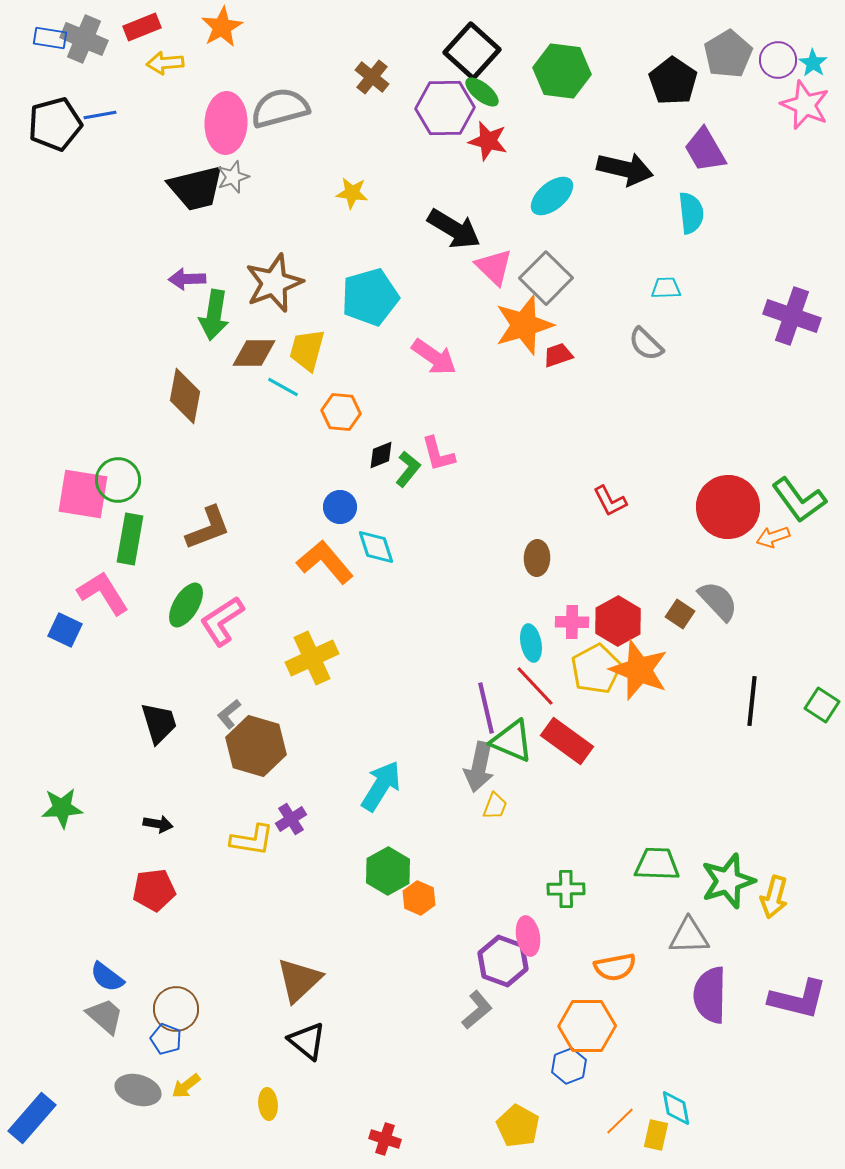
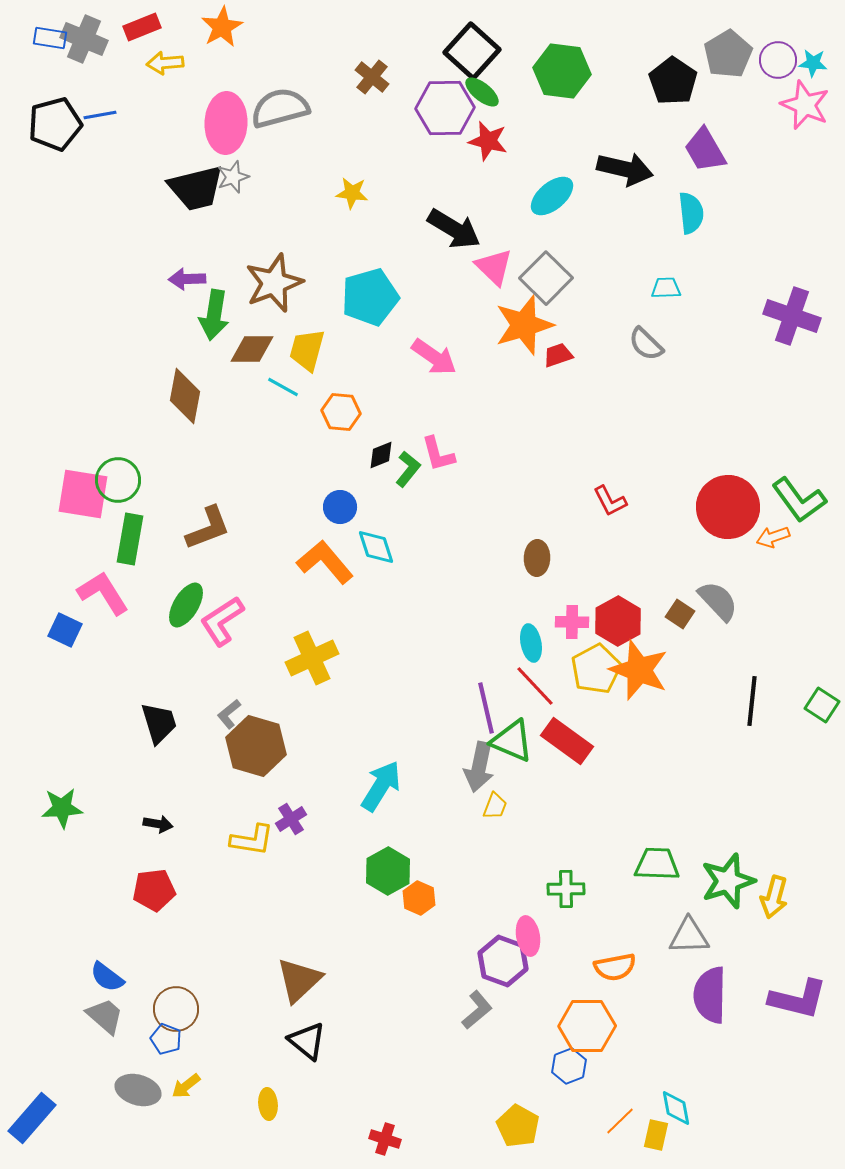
cyan star at (813, 63): rotated 28 degrees counterclockwise
brown diamond at (254, 353): moved 2 px left, 4 px up
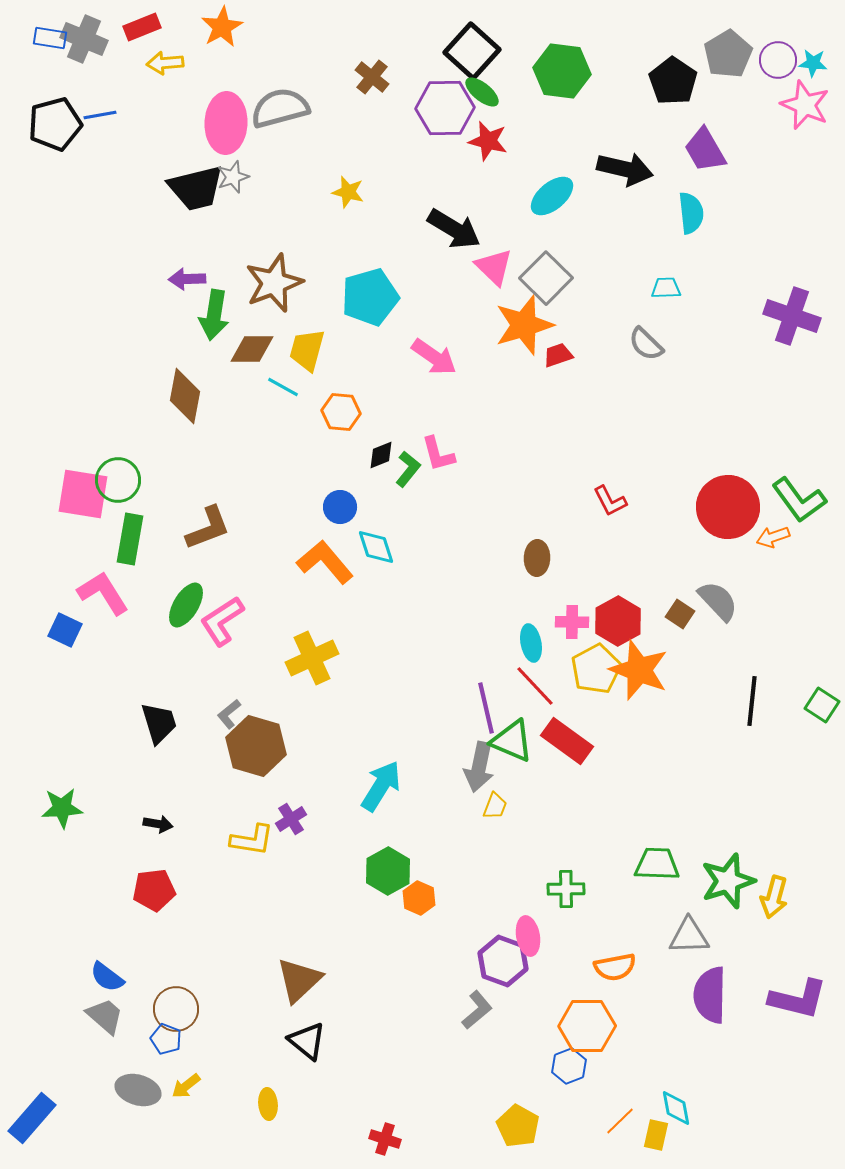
yellow star at (352, 193): moved 4 px left, 1 px up; rotated 8 degrees clockwise
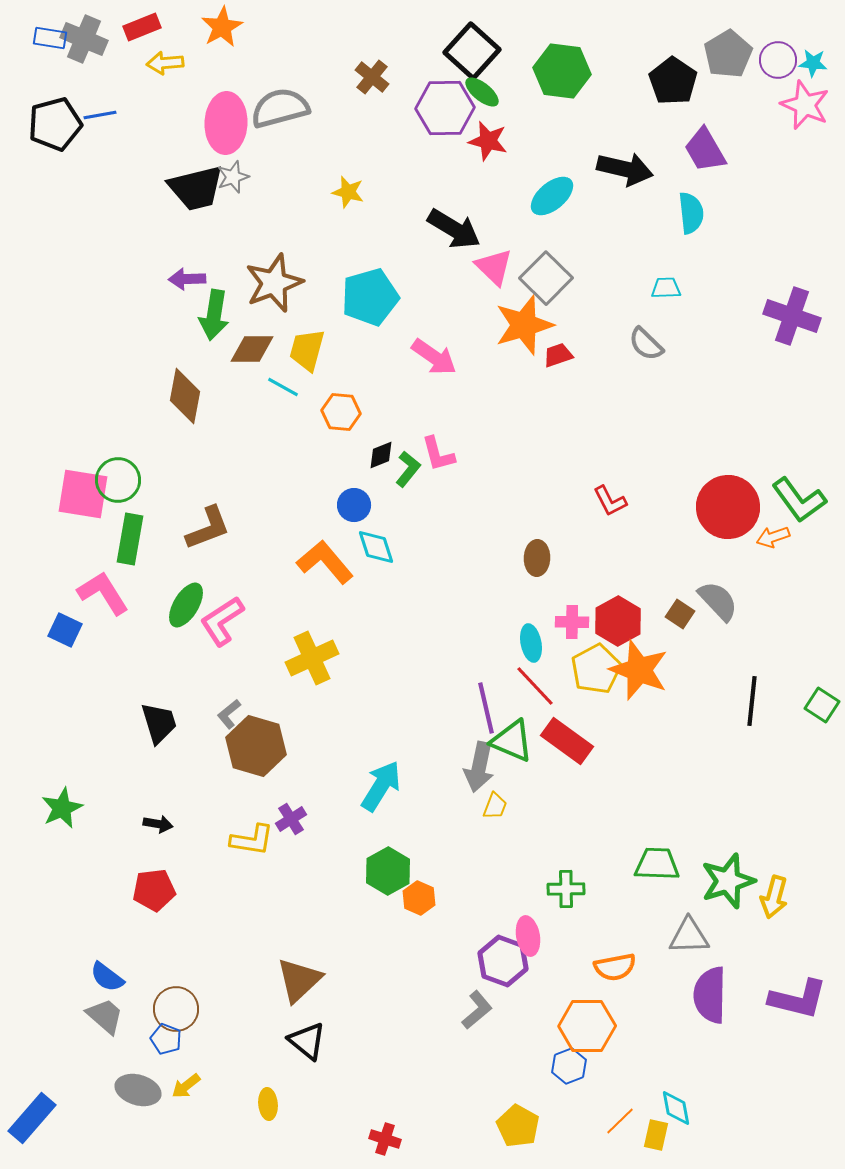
blue circle at (340, 507): moved 14 px right, 2 px up
green star at (62, 808): rotated 21 degrees counterclockwise
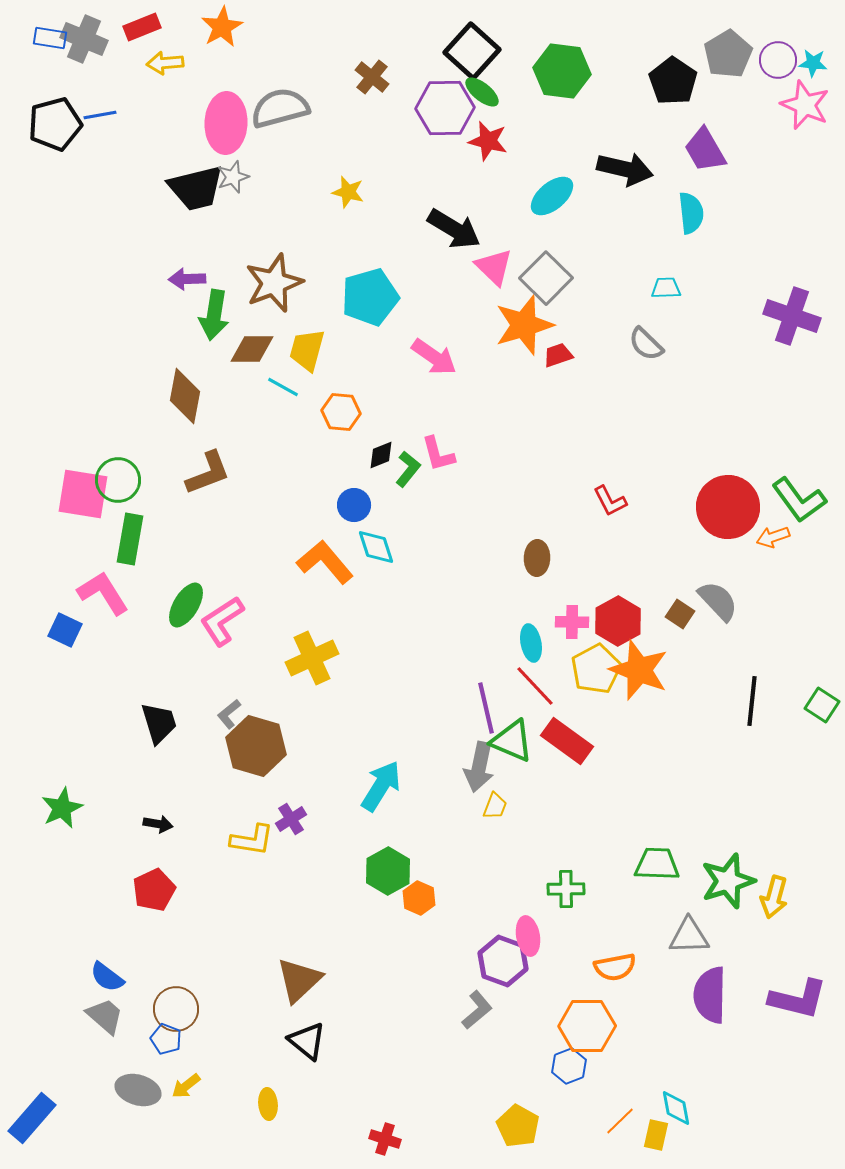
brown L-shape at (208, 528): moved 55 px up
red pentagon at (154, 890): rotated 18 degrees counterclockwise
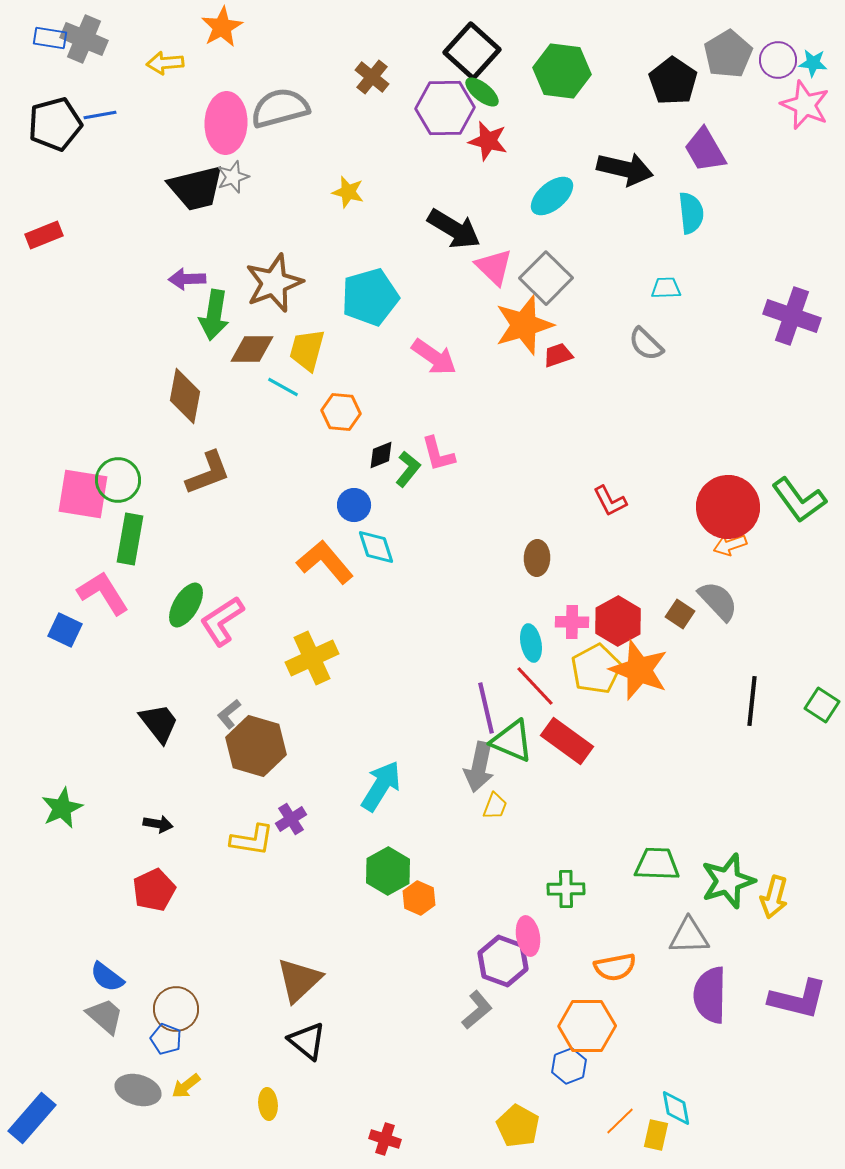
red rectangle at (142, 27): moved 98 px left, 208 px down
orange arrow at (773, 537): moved 43 px left, 8 px down
black trapezoid at (159, 723): rotated 21 degrees counterclockwise
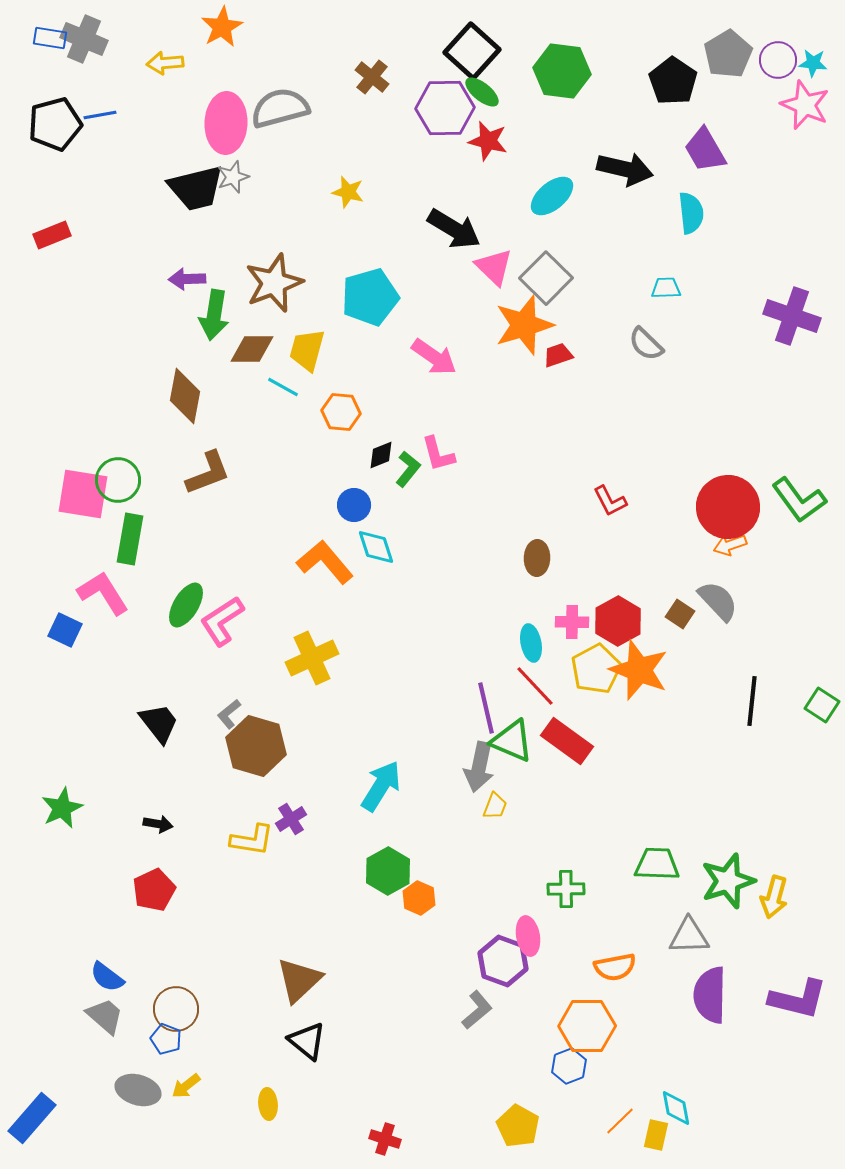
red rectangle at (44, 235): moved 8 px right
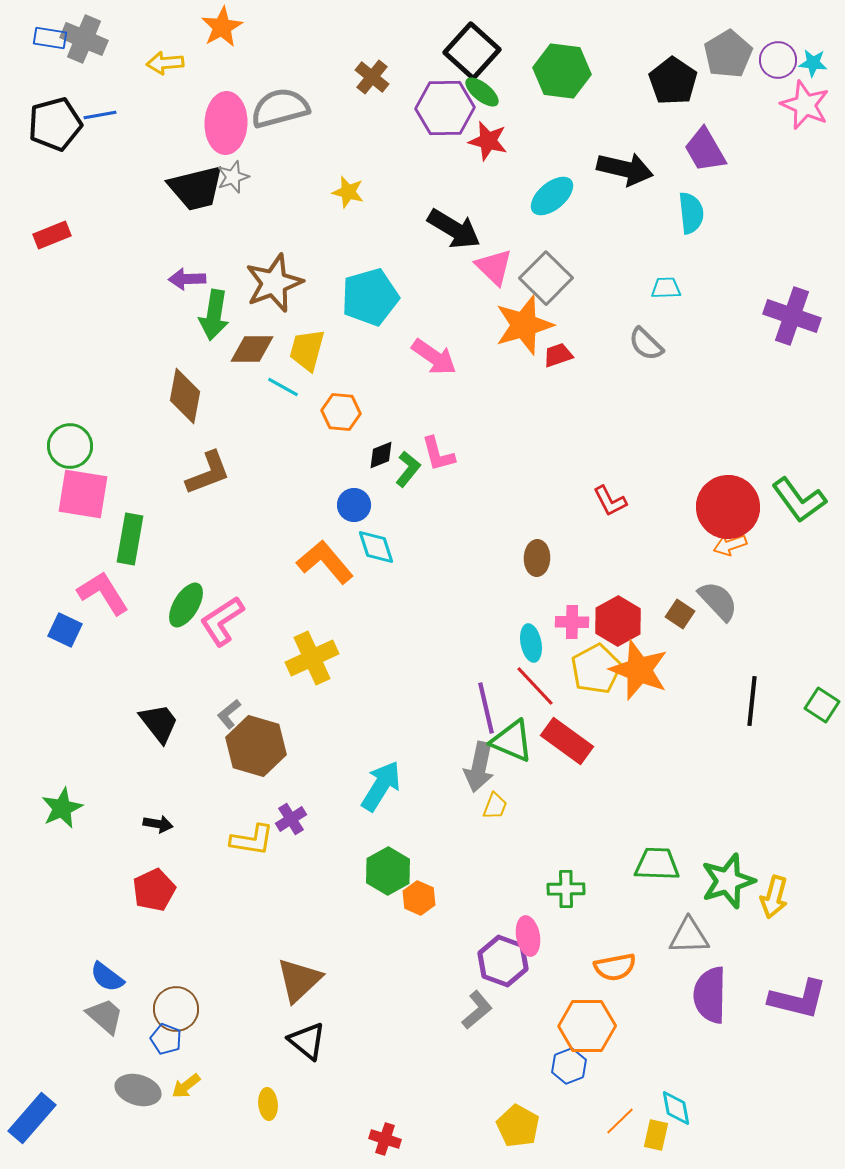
green circle at (118, 480): moved 48 px left, 34 px up
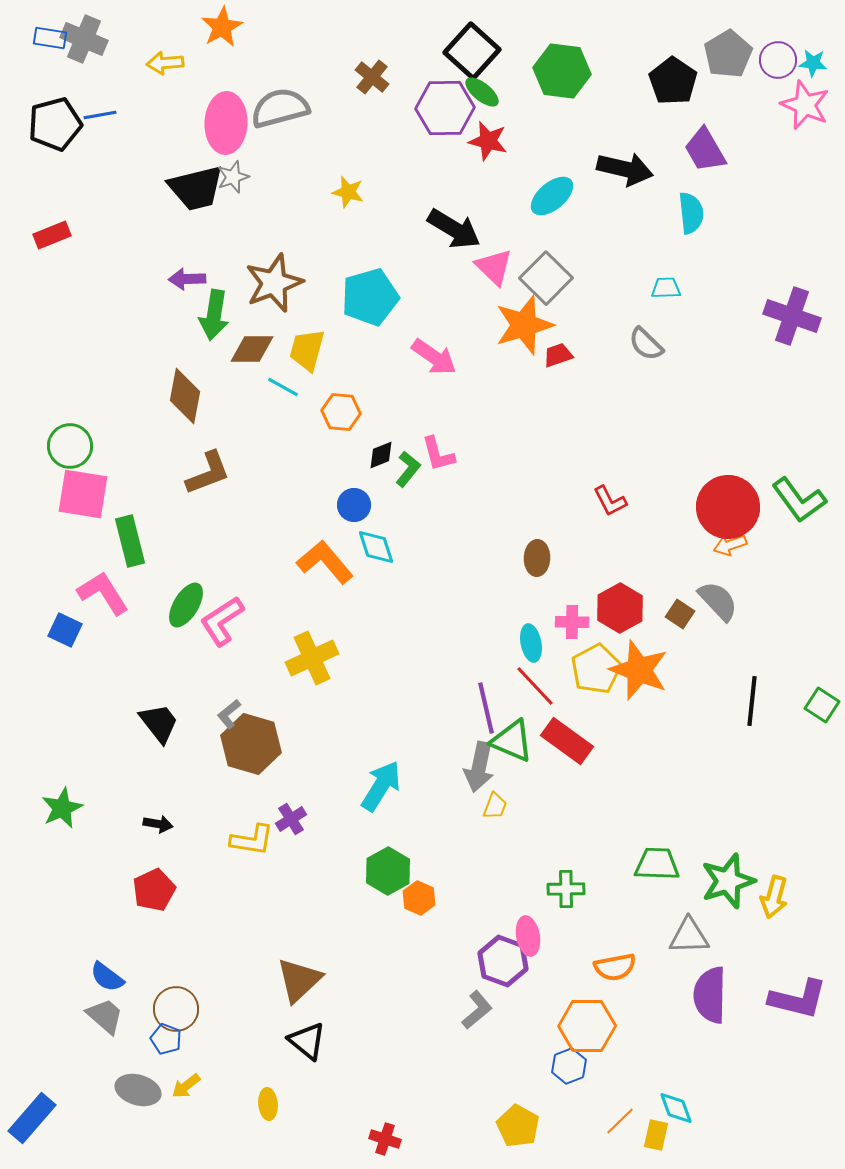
green rectangle at (130, 539): moved 2 px down; rotated 24 degrees counterclockwise
red hexagon at (618, 621): moved 2 px right, 13 px up
brown hexagon at (256, 746): moved 5 px left, 2 px up
cyan diamond at (676, 1108): rotated 9 degrees counterclockwise
